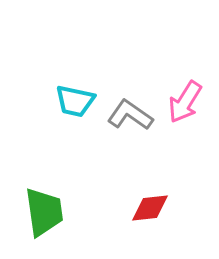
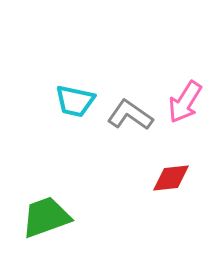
red diamond: moved 21 px right, 30 px up
green trapezoid: moved 2 px right, 5 px down; rotated 102 degrees counterclockwise
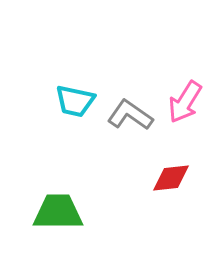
green trapezoid: moved 12 px right, 5 px up; rotated 20 degrees clockwise
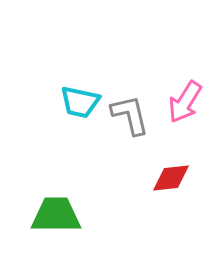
cyan trapezoid: moved 5 px right, 1 px down
gray L-shape: rotated 42 degrees clockwise
green trapezoid: moved 2 px left, 3 px down
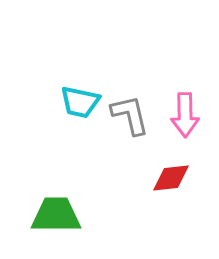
pink arrow: moved 13 px down; rotated 33 degrees counterclockwise
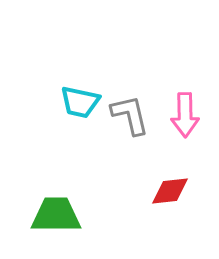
red diamond: moved 1 px left, 13 px down
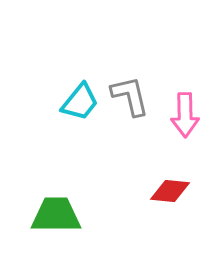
cyan trapezoid: rotated 63 degrees counterclockwise
gray L-shape: moved 19 px up
red diamond: rotated 12 degrees clockwise
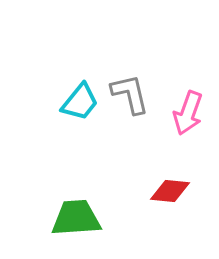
gray L-shape: moved 2 px up
pink arrow: moved 3 px right, 2 px up; rotated 21 degrees clockwise
green trapezoid: moved 20 px right, 3 px down; rotated 4 degrees counterclockwise
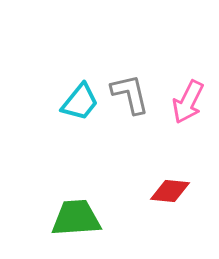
pink arrow: moved 11 px up; rotated 6 degrees clockwise
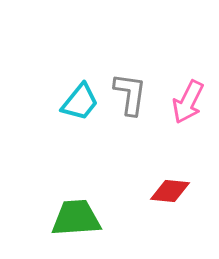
gray L-shape: rotated 21 degrees clockwise
